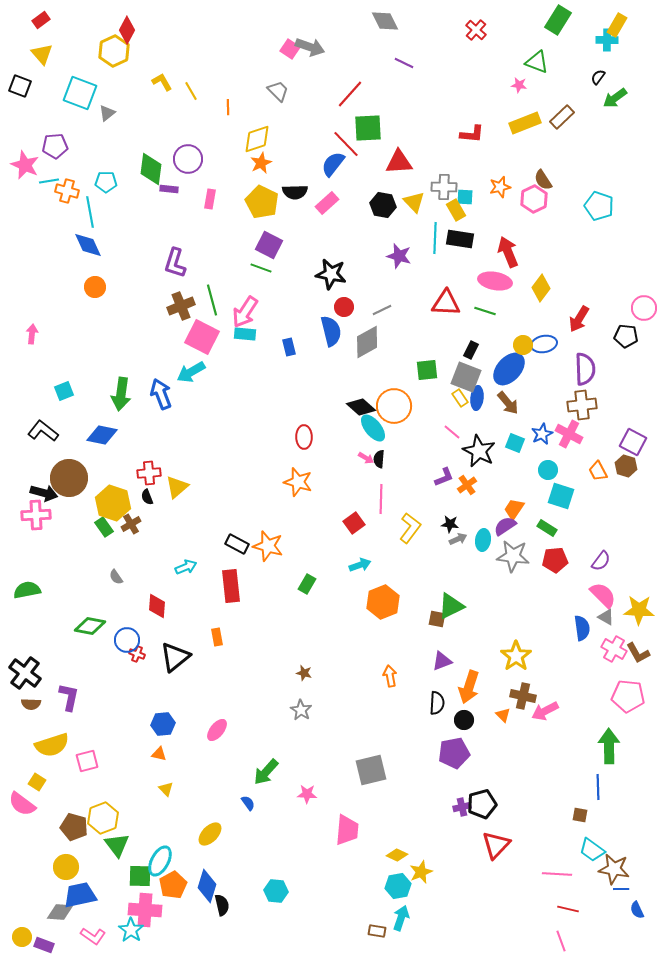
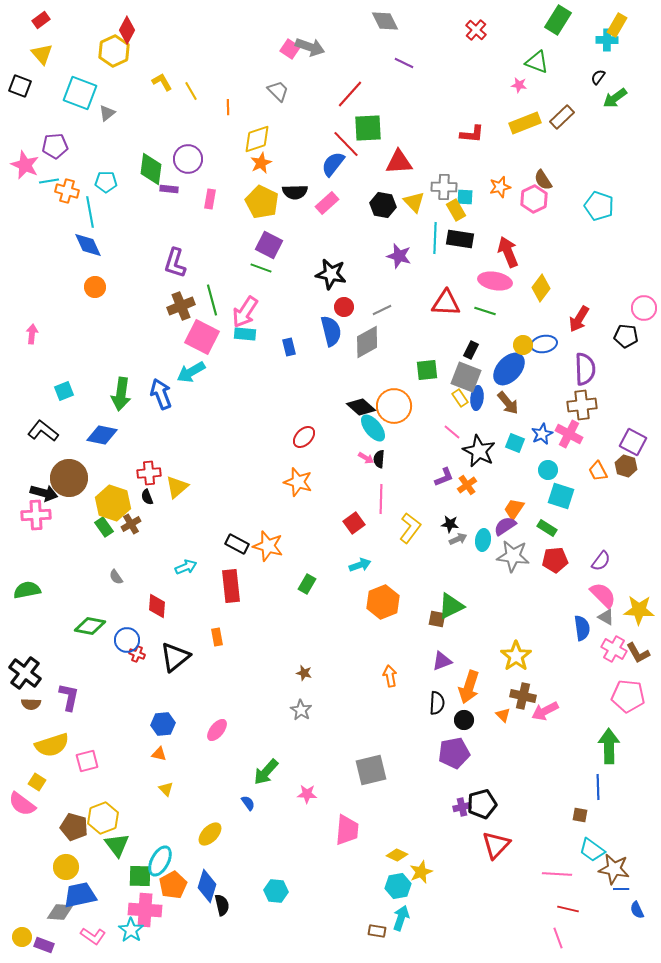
red ellipse at (304, 437): rotated 45 degrees clockwise
pink line at (561, 941): moved 3 px left, 3 px up
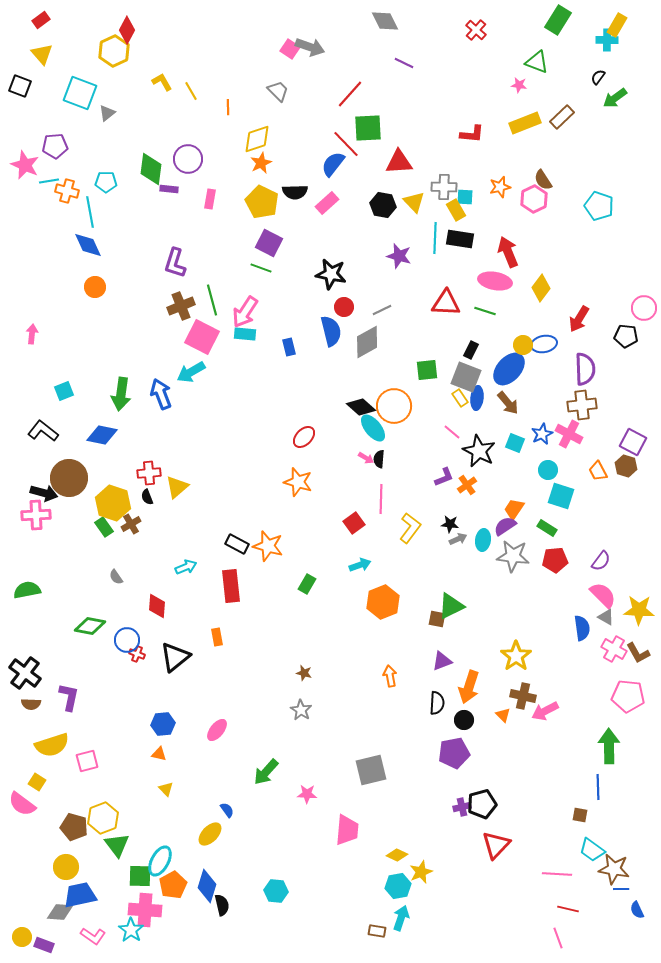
purple square at (269, 245): moved 2 px up
blue semicircle at (248, 803): moved 21 px left, 7 px down
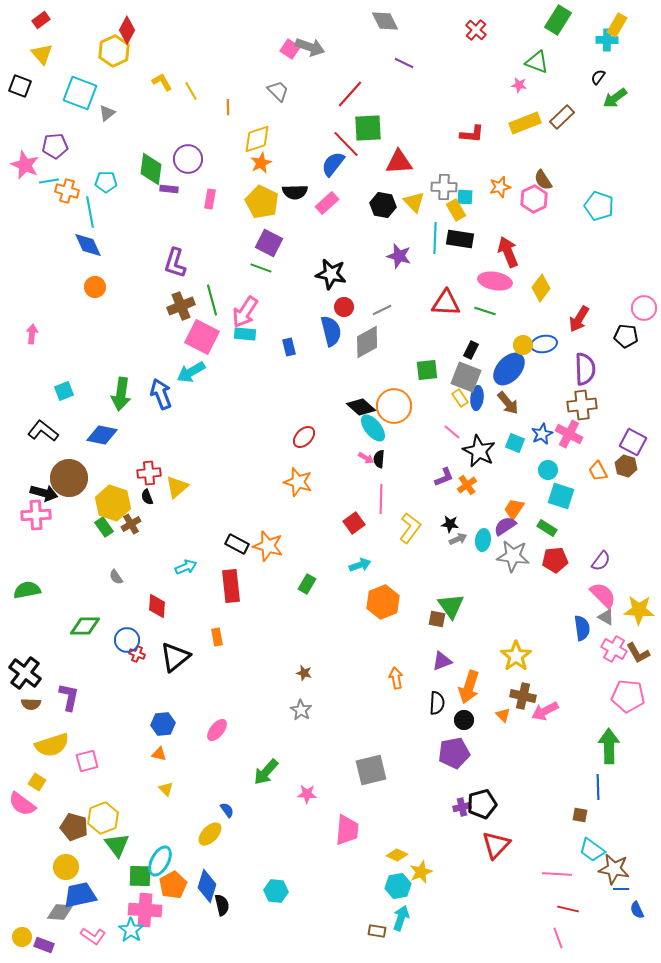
green triangle at (451, 606): rotated 40 degrees counterclockwise
green diamond at (90, 626): moved 5 px left; rotated 12 degrees counterclockwise
orange arrow at (390, 676): moved 6 px right, 2 px down
